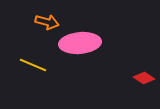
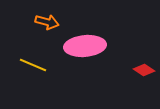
pink ellipse: moved 5 px right, 3 px down
red diamond: moved 8 px up
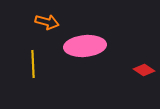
yellow line: moved 1 px up; rotated 64 degrees clockwise
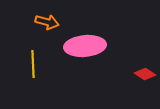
red diamond: moved 1 px right, 4 px down
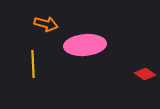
orange arrow: moved 1 px left, 2 px down
pink ellipse: moved 1 px up
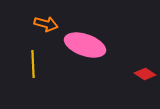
pink ellipse: rotated 24 degrees clockwise
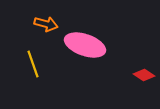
yellow line: rotated 16 degrees counterclockwise
red diamond: moved 1 px left, 1 px down
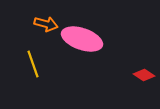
pink ellipse: moved 3 px left, 6 px up
